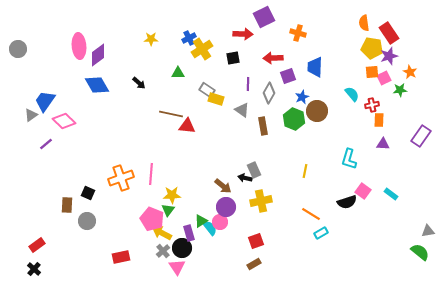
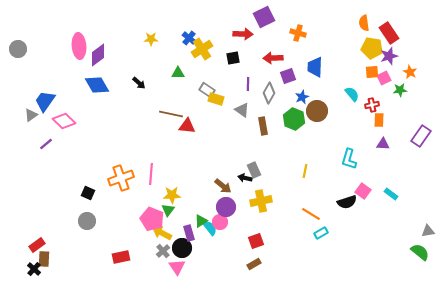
blue cross at (189, 38): rotated 24 degrees counterclockwise
brown rectangle at (67, 205): moved 23 px left, 54 px down
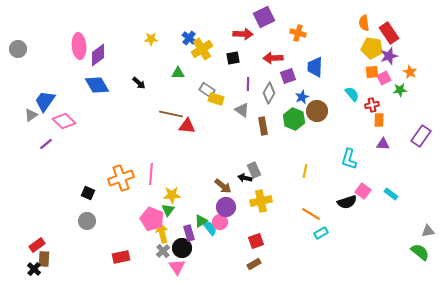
yellow arrow at (162, 233): rotated 48 degrees clockwise
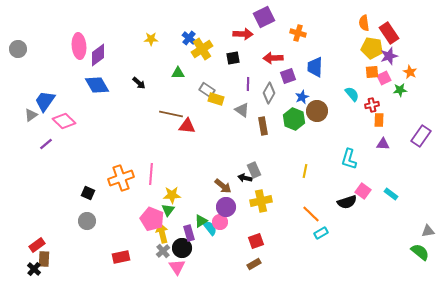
orange line at (311, 214): rotated 12 degrees clockwise
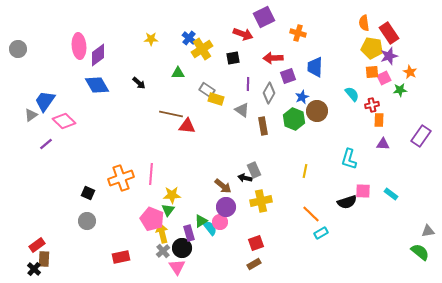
red arrow at (243, 34): rotated 18 degrees clockwise
pink square at (363, 191): rotated 35 degrees counterclockwise
red square at (256, 241): moved 2 px down
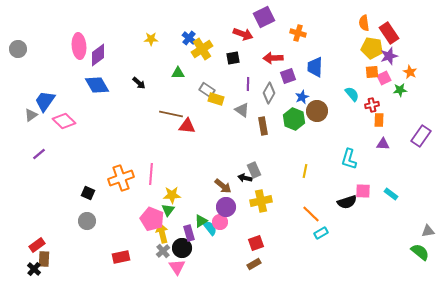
purple line at (46, 144): moved 7 px left, 10 px down
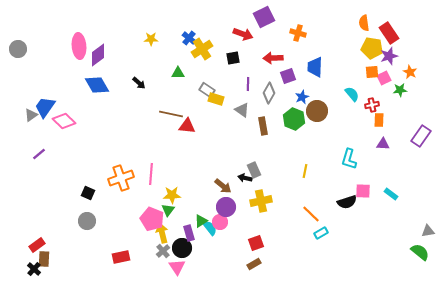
blue trapezoid at (45, 101): moved 6 px down
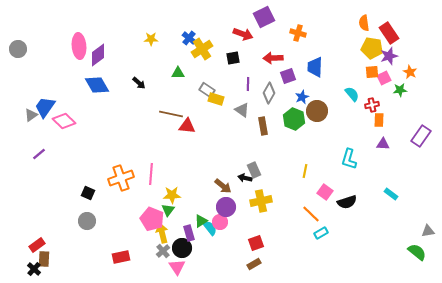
pink square at (363, 191): moved 38 px left, 1 px down; rotated 35 degrees clockwise
green semicircle at (420, 252): moved 3 px left
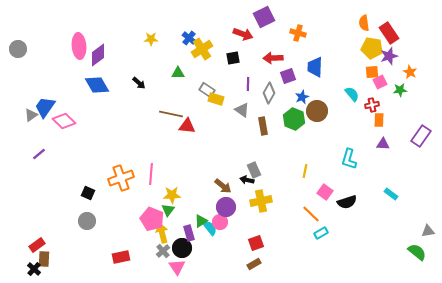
pink square at (384, 78): moved 4 px left, 4 px down
black arrow at (245, 178): moved 2 px right, 2 px down
